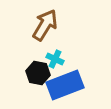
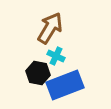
brown arrow: moved 5 px right, 3 px down
cyan cross: moved 1 px right, 3 px up
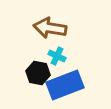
brown arrow: rotated 112 degrees counterclockwise
cyan cross: moved 1 px right
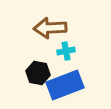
brown arrow: rotated 12 degrees counterclockwise
cyan cross: moved 9 px right, 5 px up; rotated 36 degrees counterclockwise
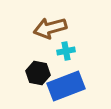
brown arrow: rotated 12 degrees counterclockwise
blue rectangle: moved 1 px right, 1 px down
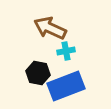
brown arrow: rotated 40 degrees clockwise
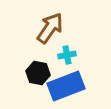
brown arrow: rotated 100 degrees clockwise
cyan cross: moved 1 px right, 4 px down
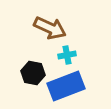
brown arrow: rotated 80 degrees clockwise
black hexagon: moved 5 px left
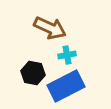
blue rectangle: rotated 6 degrees counterclockwise
